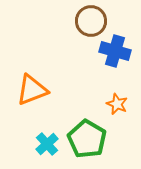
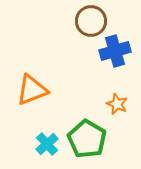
blue cross: rotated 32 degrees counterclockwise
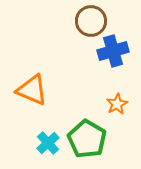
blue cross: moved 2 px left
orange triangle: rotated 44 degrees clockwise
orange star: rotated 20 degrees clockwise
cyan cross: moved 1 px right, 1 px up
